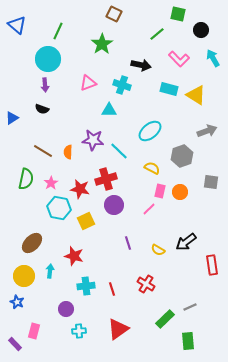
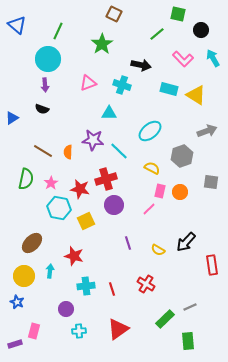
pink L-shape at (179, 59): moved 4 px right
cyan triangle at (109, 110): moved 3 px down
black arrow at (186, 242): rotated 10 degrees counterclockwise
purple rectangle at (15, 344): rotated 64 degrees counterclockwise
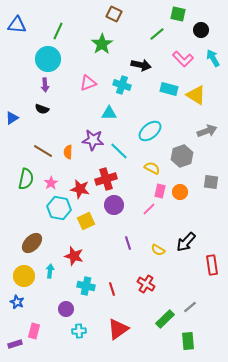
blue triangle at (17, 25): rotated 36 degrees counterclockwise
cyan cross at (86, 286): rotated 18 degrees clockwise
gray line at (190, 307): rotated 16 degrees counterclockwise
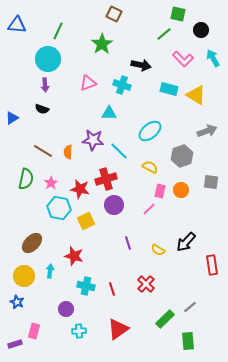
green line at (157, 34): moved 7 px right
yellow semicircle at (152, 168): moved 2 px left, 1 px up
orange circle at (180, 192): moved 1 px right, 2 px up
red cross at (146, 284): rotated 12 degrees clockwise
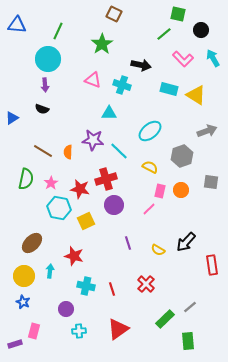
pink triangle at (88, 83): moved 5 px right, 3 px up; rotated 42 degrees clockwise
blue star at (17, 302): moved 6 px right
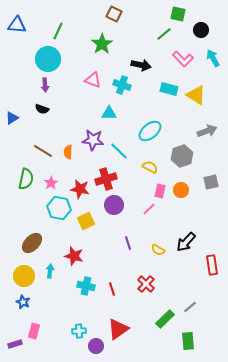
gray square at (211, 182): rotated 21 degrees counterclockwise
purple circle at (66, 309): moved 30 px right, 37 px down
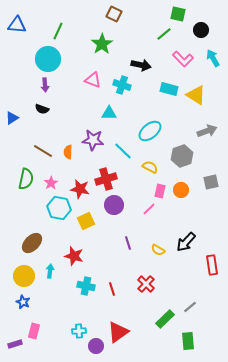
cyan line at (119, 151): moved 4 px right
red triangle at (118, 329): moved 3 px down
